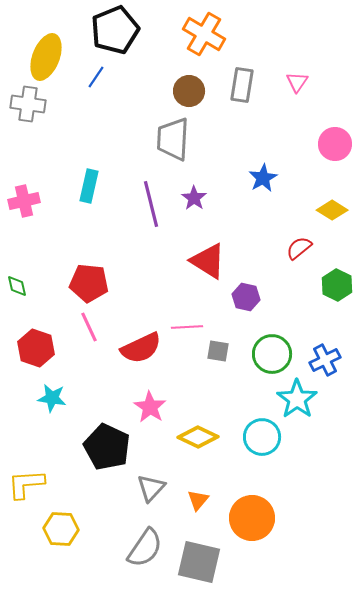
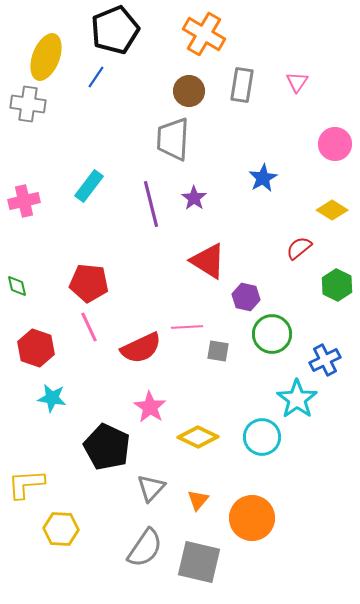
cyan rectangle at (89, 186): rotated 24 degrees clockwise
green circle at (272, 354): moved 20 px up
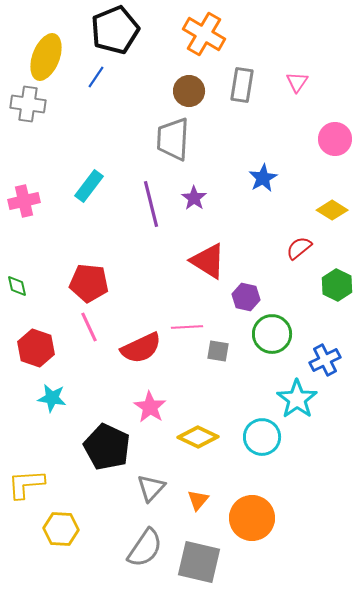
pink circle at (335, 144): moved 5 px up
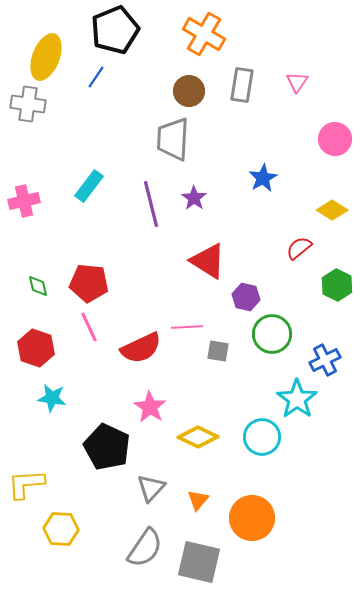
green diamond at (17, 286): moved 21 px right
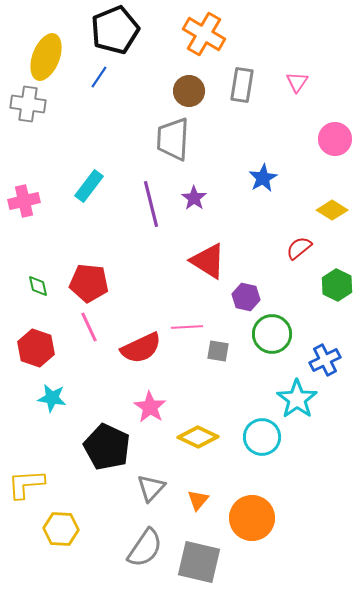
blue line at (96, 77): moved 3 px right
